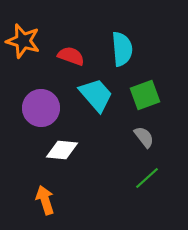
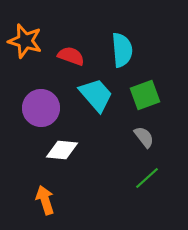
orange star: moved 2 px right
cyan semicircle: moved 1 px down
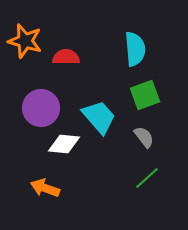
cyan semicircle: moved 13 px right, 1 px up
red semicircle: moved 5 px left, 1 px down; rotated 20 degrees counterclockwise
cyan trapezoid: moved 3 px right, 22 px down
white diamond: moved 2 px right, 6 px up
orange arrow: moved 12 px up; rotated 52 degrees counterclockwise
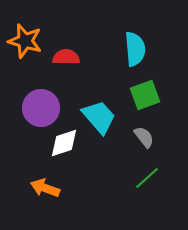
white diamond: moved 1 px up; rotated 24 degrees counterclockwise
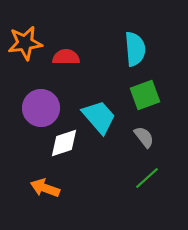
orange star: moved 2 px down; rotated 24 degrees counterclockwise
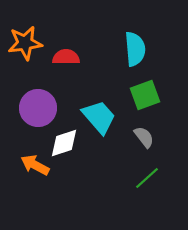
purple circle: moved 3 px left
orange arrow: moved 10 px left, 23 px up; rotated 8 degrees clockwise
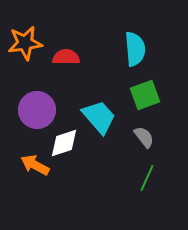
purple circle: moved 1 px left, 2 px down
green line: rotated 24 degrees counterclockwise
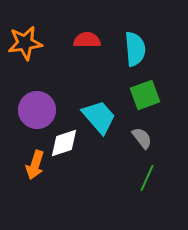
red semicircle: moved 21 px right, 17 px up
gray semicircle: moved 2 px left, 1 px down
orange arrow: rotated 100 degrees counterclockwise
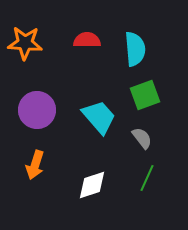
orange star: rotated 12 degrees clockwise
white diamond: moved 28 px right, 42 px down
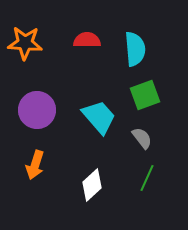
white diamond: rotated 24 degrees counterclockwise
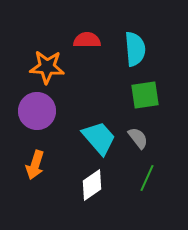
orange star: moved 22 px right, 24 px down
green square: rotated 12 degrees clockwise
purple circle: moved 1 px down
cyan trapezoid: moved 21 px down
gray semicircle: moved 4 px left
white diamond: rotated 8 degrees clockwise
